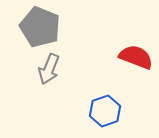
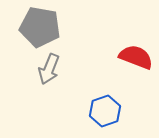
gray pentagon: rotated 12 degrees counterclockwise
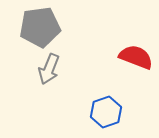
gray pentagon: rotated 18 degrees counterclockwise
blue hexagon: moved 1 px right, 1 px down
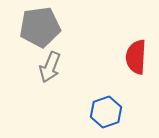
red semicircle: rotated 108 degrees counterclockwise
gray arrow: moved 1 px right, 2 px up
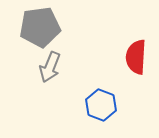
blue hexagon: moved 5 px left, 7 px up; rotated 20 degrees counterclockwise
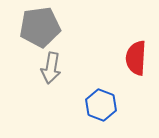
red semicircle: moved 1 px down
gray arrow: moved 1 px right, 1 px down; rotated 12 degrees counterclockwise
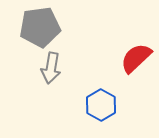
red semicircle: rotated 44 degrees clockwise
blue hexagon: rotated 8 degrees clockwise
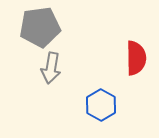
red semicircle: rotated 132 degrees clockwise
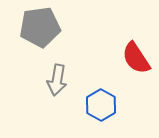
red semicircle: rotated 148 degrees clockwise
gray arrow: moved 6 px right, 12 px down
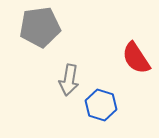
gray arrow: moved 12 px right
blue hexagon: rotated 12 degrees counterclockwise
